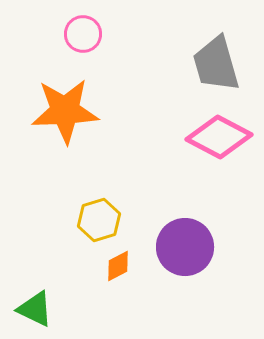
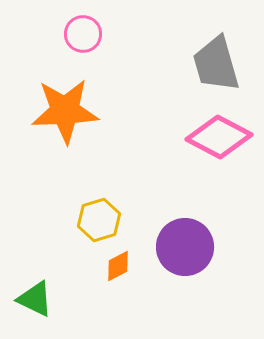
green triangle: moved 10 px up
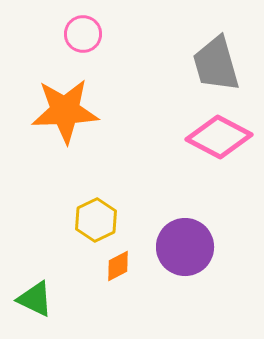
yellow hexagon: moved 3 px left; rotated 9 degrees counterclockwise
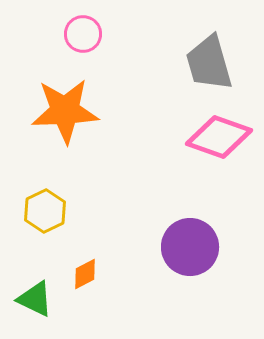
gray trapezoid: moved 7 px left, 1 px up
pink diamond: rotated 8 degrees counterclockwise
yellow hexagon: moved 51 px left, 9 px up
purple circle: moved 5 px right
orange diamond: moved 33 px left, 8 px down
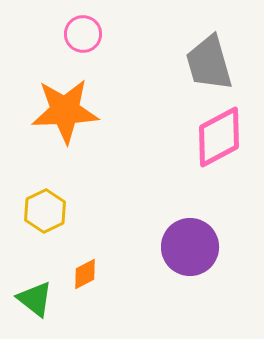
pink diamond: rotated 48 degrees counterclockwise
green triangle: rotated 12 degrees clockwise
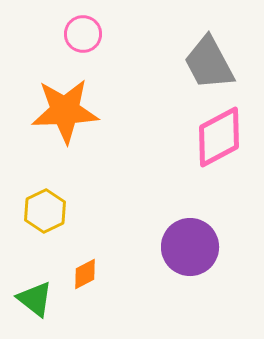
gray trapezoid: rotated 12 degrees counterclockwise
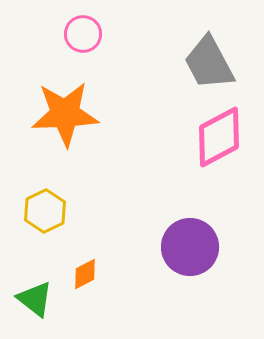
orange star: moved 3 px down
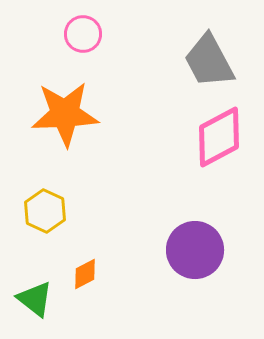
gray trapezoid: moved 2 px up
yellow hexagon: rotated 9 degrees counterclockwise
purple circle: moved 5 px right, 3 px down
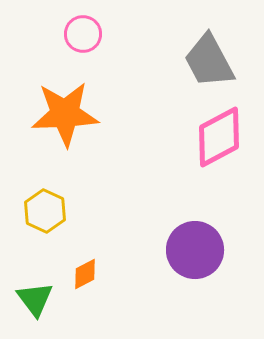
green triangle: rotated 15 degrees clockwise
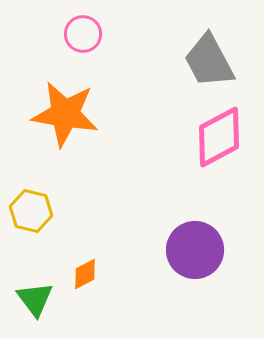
orange star: rotated 12 degrees clockwise
yellow hexagon: moved 14 px left; rotated 12 degrees counterclockwise
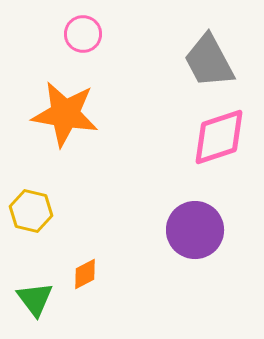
pink diamond: rotated 10 degrees clockwise
purple circle: moved 20 px up
